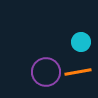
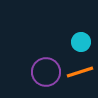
orange line: moved 2 px right; rotated 8 degrees counterclockwise
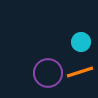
purple circle: moved 2 px right, 1 px down
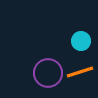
cyan circle: moved 1 px up
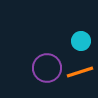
purple circle: moved 1 px left, 5 px up
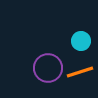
purple circle: moved 1 px right
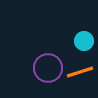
cyan circle: moved 3 px right
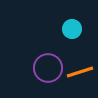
cyan circle: moved 12 px left, 12 px up
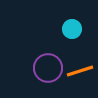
orange line: moved 1 px up
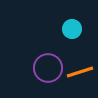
orange line: moved 1 px down
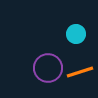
cyan circle: moved 4 px right, 5 px down
